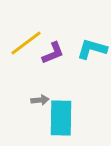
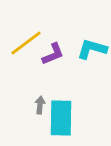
purple L-shape: moved 1 px down
gray arrow: moved 5 px down; rotated 78 degrees counterclockwise
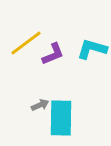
gray arrow: rotated 60 degrees clockwise
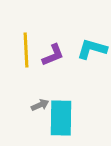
yellow line: moved 7 px down; rotated 56 degrees counterclockwise
purple L-shape: moved 1 px down
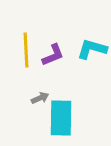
gray arrow: moved 7 px up
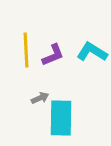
cyan L-shape: moved 3 px down; rotated 16 degrees clockwise
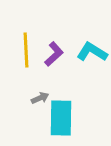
purple L-shape: moved 1 px right, 1 px up; rotated 20 degrees counterclockwise
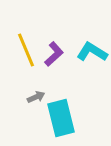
yellow line: rotated 20 degrees counterclockwise
gray arrow: moved 4 px left, 1 px up
cyan rectangle: rotated 15 degrees counterclockwise
